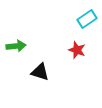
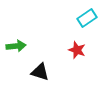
cyan rectangle: moved 1 px up
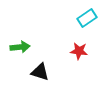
green arrow: moved 4 px right, 1 px down
red star: moved 2 px right, 1 px down; rotated 12 degrees counterclockwise
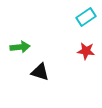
cyan rectangle: moved 1 px left, 1 px up
red star: moved 7 px right
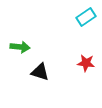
green arrow: rotated 12 degrees clockwise
red star: moved 12 px down
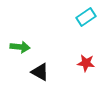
black triangle: rotated 12 degrees clockwise
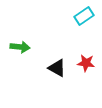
cyan rectangle: moved 2 px left, 1 px up
black triangle: moved 17 px right, 4 px up
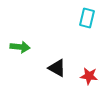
cyan rectangle: moved 3 px right, 2 px down; rotated 42 degrees counterclockwise
red star: moved 3 px right, 13 px down
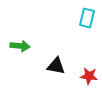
green arrow: moved 1 px up
black triangle: moved 1 px left, 2 px up; rotated 18 degrees counterclockwise
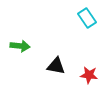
cyan rectangle: rotated 48 degrees counterclockwise
red star: moved 1 px up
